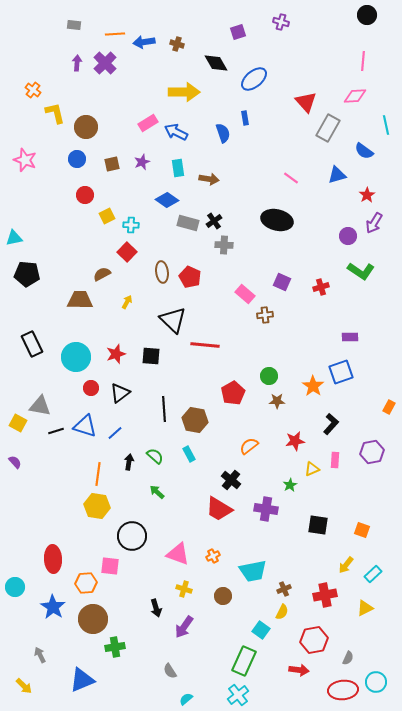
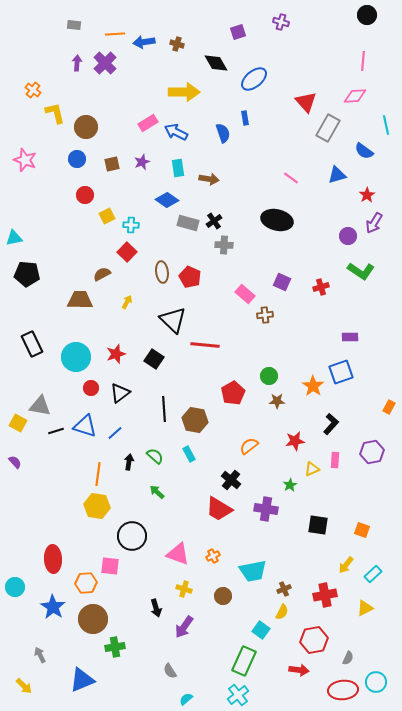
black square at (151, 356): moved 3 px right, 3 px down; rotated 30 degrees clockwise
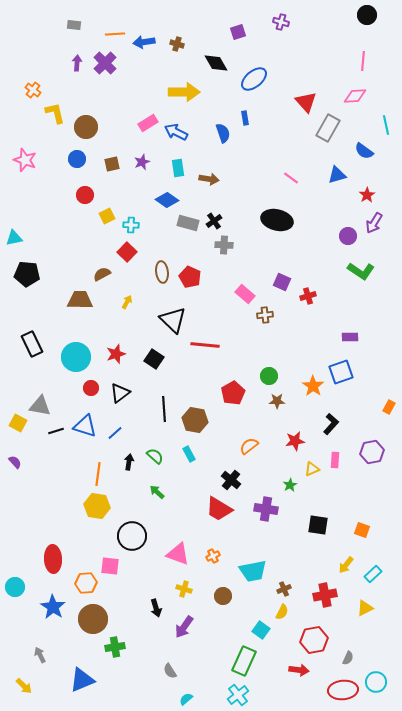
red cross at (321, 287): moved 13 px left, 9 px down
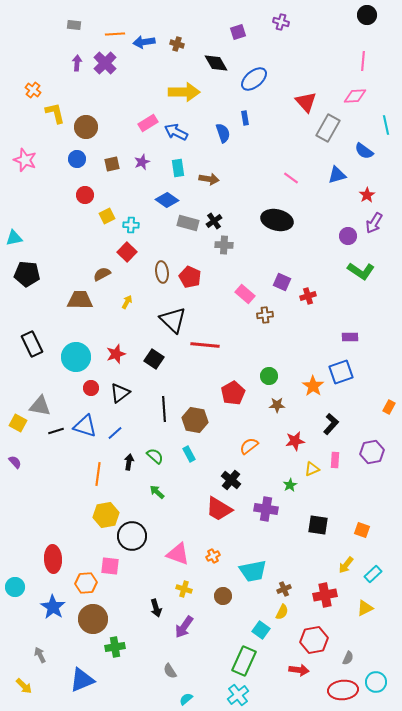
brown star at (277, 401): moved 4 px down
yellow hexagon at (97, 506): moved 9 px right, 9 px down; rotated 20 degrees counterclockwise
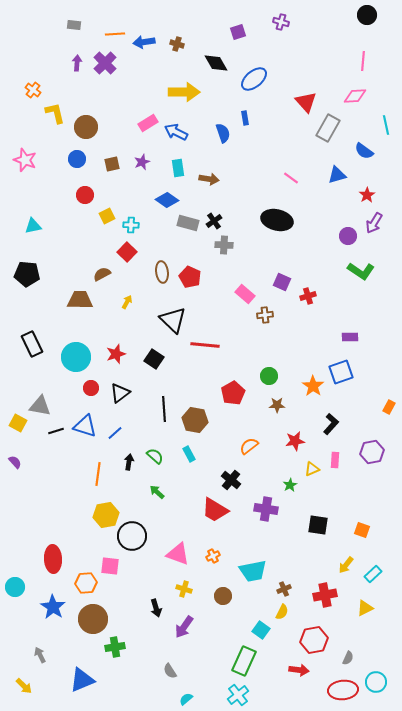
cyan triangle at (14, 238): moved 19 px right, 12 px up
red trapezoid at (219, 509): moved 4 px left, 1 px down
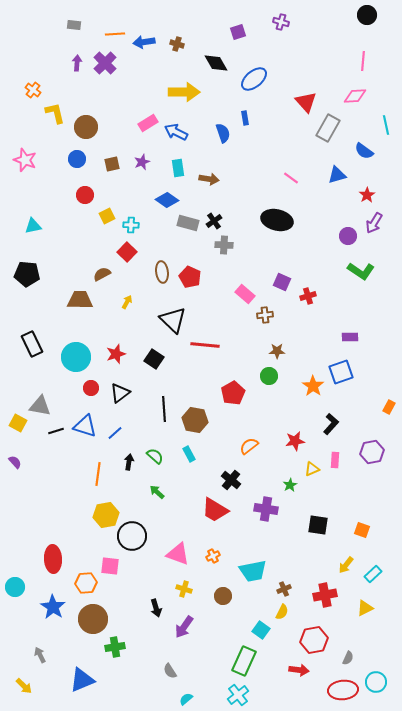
brown star at (277, 405): moved 54 px up
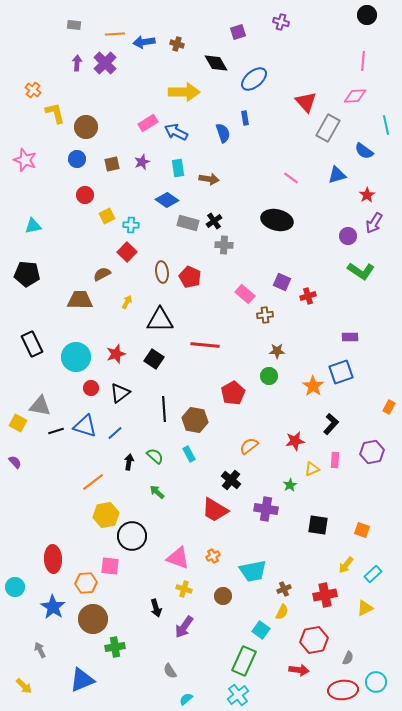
black triangle at (173, 320): moved 13 px left; rotated 44 degrees counterclockwise
orange line at (98, 474): moved 5 px left, 8 px down; rotated 45 degrees clockwise
pink triangle at (178, 554): moved 4 px down
gray arrow at (40, 655): moved 5 px up
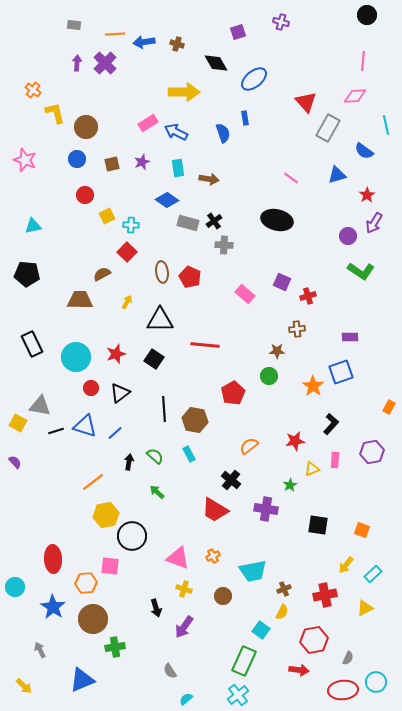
brown cross at (265, 315): moved 32 px right, 14 px down
